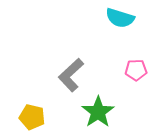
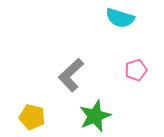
pink pentagon: rotated 15 degrees counterclockwise
green star: moved 3 px left, 4 px down; rotated 12 degrees clockwise
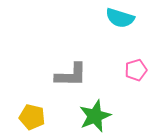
gray L-shape: rotated 136 degrees counterclockwise
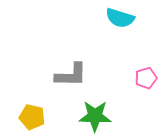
pink pentagon: moved 10 px right, 8 px down
green star: rotated 24 degrees clockwise
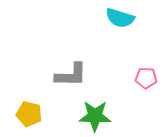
pink pentagon: rotated 20 degrees clockwise
yellow pentagon: moved 3 px left, 3 px up
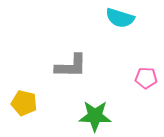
gray L-shape: moved 9 px up
yellow pentagon: moved 5 px left, 11 px up
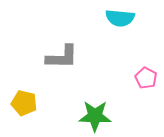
cyan semicircle: rotated 12 degrees counterclockwise
gray L-shape: moved 9 px left, 9 px up
pink pentagon: rotated 25 degrees clockwise
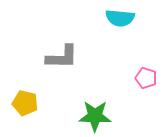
pink pentagon: rotated 10 degrees counterclockwise
yellow pentagon: moved 1 px right
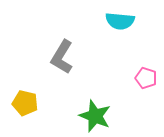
cyan semicircle: moved 3 px down
gray L-shape: rotated 120 degrees clockwise
green star: rotated 20 degrees clockwise
